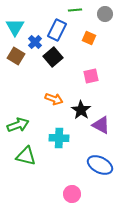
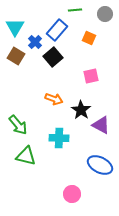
blue rectangle: rotated 15 degrees clockwise
green arrow: rotated 70 degrees clockwise
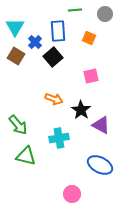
blue rectangle: moved 1 px right, 1 px down; rotated 45 degrees counterclockwise
cyan cross: rotated 12 degrees counterclockwise
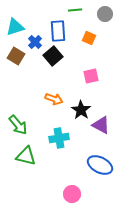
cyan triangle: rotated 42 degrees clockwise
black square: moved 1 px up
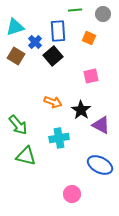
gray circle: moved 2 px left
orange arrow: moved 1 px left, 3 px down
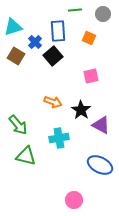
cyan triangle: moved 2 px left
pink circle: moved 2 px right, 6 px down
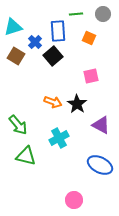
green line: moved 1 px right, 4 px down
black star: moved 4 px left, 6 px up
cyan cross: rotated 18 degrees counterclockwise
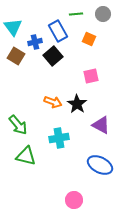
cyan triangle: rotated 48 degrees counterclockwise
blue rectangle: rotated 25 degrees counterclockwise
orange square: moved 1 px down
blue cross: rotated 32 degrees clockwise
cyan cross: rotated 18 degrees clockwise
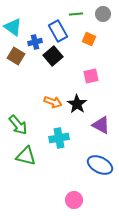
cyan triangle: rotated 18 degrees counterclockwise
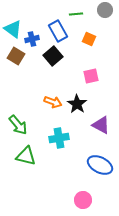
gray circle: moved 2 px right, 4 px up
cyan triangle: moved 2 px down
blue cross: moved 3 px left, 3 px up
pink circle: moved 9 px right
